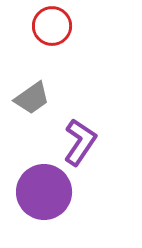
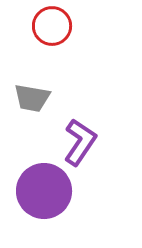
gray trapezoid: rotated 45 degrees clockwise
purple circle: moved 1 px up
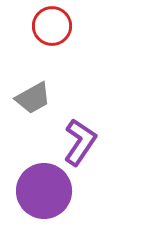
gray trapezoid: moved 1 px right; rotated 39 degrees counterclockwise
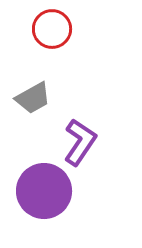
red circle: moved 3 px down
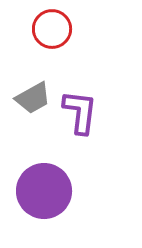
purple L-shape: moved 30 px up; rotated 27 degrees counterclockwise
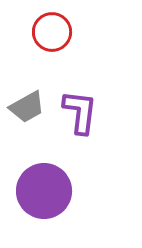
red circle: moved 3 px down
gray trapezoid: moved 6 px left, 9 px down
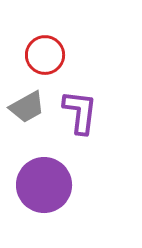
red circle: moved 7 px left, 23 px down
purple circle: moved 6 px up
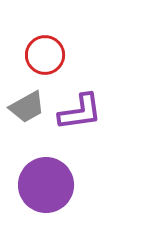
purple L-shape: rotated 75 degrees clockwise
purple circle: moved 2 px right
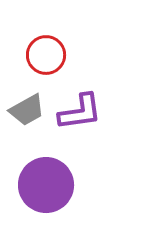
red circle: moved 1 px right
gray trapezoid: moved 3 px down
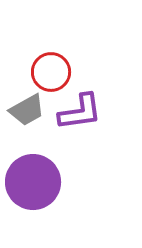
red circle: moved 5 px right, 17 px down
purple circle: moved 13 px left, 3 px up
